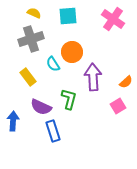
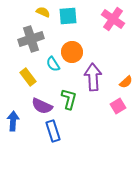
yellow semicircle: moved 9 px right, 1 px up
purple semicircle: moved 1 px right, 1 px up
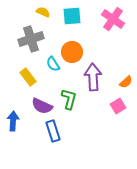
cyan square: moved 4 px right
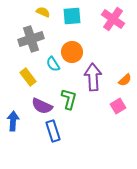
orange semicircle: moved 1 px left, 2 px up
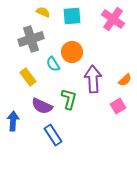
purple arrow: moved 2 px down
blue rectangle: moved 4 px down; rotated 15 degrees counterclockwise
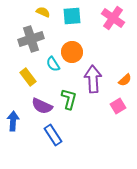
pink cross: moved 1 px up
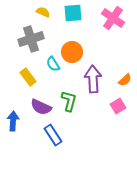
cyan square: moved 1 px right, 3 px up
green L-shape: moved 2 px down
purple semicircle: moved 1 px left, 1 px down
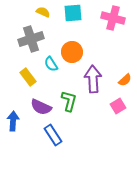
pink cross: rotated 20 degrees counterclockwise
cyan semicircle: moved 2 px left
